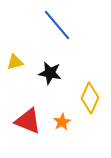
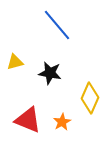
red triangle: moved 1 px up
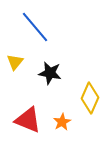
blue line: moved 22 px left, 2 px down
yellow triangle: rotated 36 degrees counterclockwise
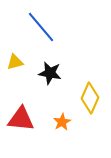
blue line: moved 6 px right
yellow triangle: rotated 36 degrees clockwise
red triangle: moved 7 px left, 1 px up; rotated 16 degrees counterclockwise
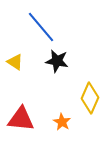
yellow triangle: rotated 48 degrees clockwise
black star: moved 7 px right, 12 px up
orange star: rotated 12 degrees counterclockwise
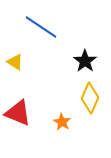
blue line: rotated 16 degrees counterclockwise
black star: moved 28 px right; rotated 25 degrees clockwise
red triangle: moved 3 px left, 6 px up; rotated 16 degrees clockwise
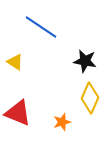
black star: rotated 25 degrees counterclockwise
orange star: rotated 24 degrees clockwise
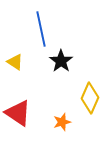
blue line: moved 2 px down; rotated 44 degrees clockwise
black star: moved 24 px left; rotated 25 degrees clockwise
red triangle: rotated 12 degrees clockwise
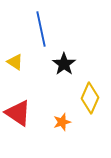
black star: moved 3 px right, 3 px down
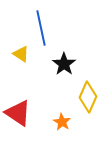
blue line: moved 1 px up
yellow triangle: moved 6 px right, 8 px up
yellow diamond: moved 2 px left, 1 px up
orange star: rotated 24 degrees counterclockwise
